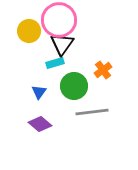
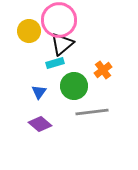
black triangle: rotated 15 degrees clockwise
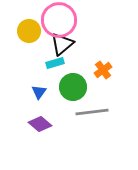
green circle: moved 1 px left, 1 px down
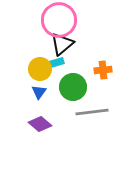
yellow circle: moved 11 px right, 38 px down
orange cross: rotated 30 degrees clockwise
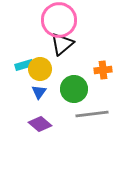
cyan rectangle: moved 31 px left, 2 px down
green circle: moved 1 px right, 2 px down
gray line: moved 2 px down
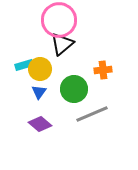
gray line: rotated 16 degrees counterclockwise
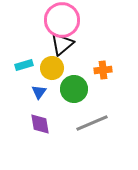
pink circle: moved 3 px right
yellow circle: moved 12 px right, 1 px up
gray line: moved 9 px down
purple diamond: rotated 40 degrees clockwise
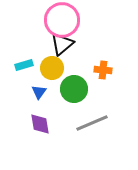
orange cross: rotated 12 degrees clockwise
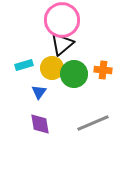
green circle: moved 15 px up
gray line: moved 1 px right
